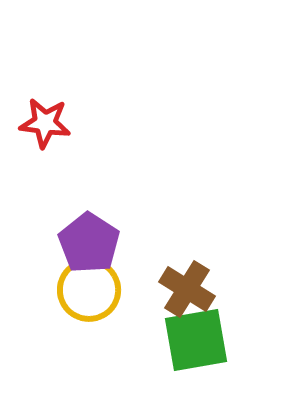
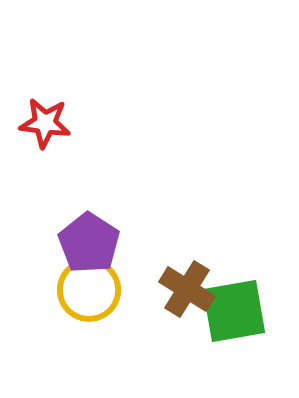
green square: moved 38 px right, 29 px up
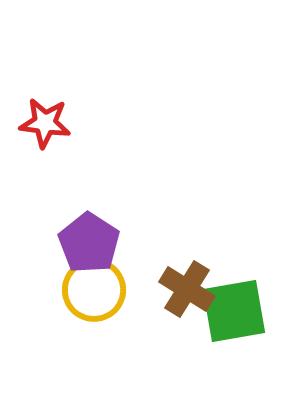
yellow circle: moved 5 px right
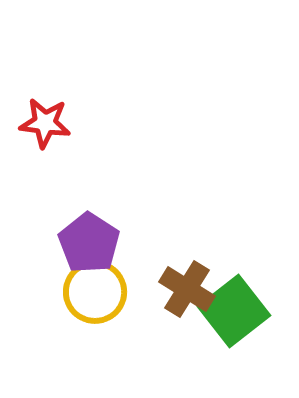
yellow circle: moved 1 px right, 2 px down
green square: rotated 28 degrees counterclockwise
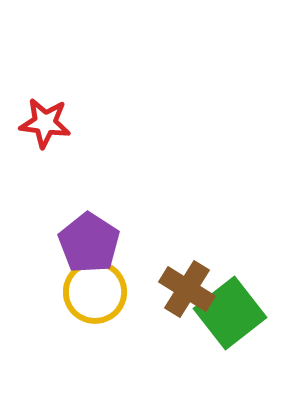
green square: moved 4 px left, 2 px down
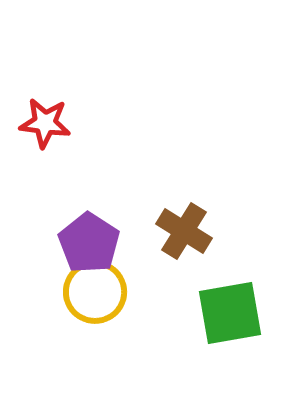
brown cross: moved 3 px left, 58 px up
green square: rotated 28 degrees clockwise
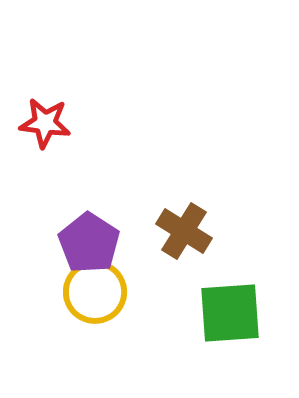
green square: rotated 6 degrees clockwise
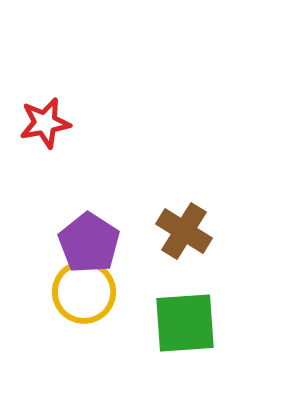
red star: rotated 18 degrees counterclockwise
yellow circle: moved 11 px left
green square: moved 45 px left, 10 px down
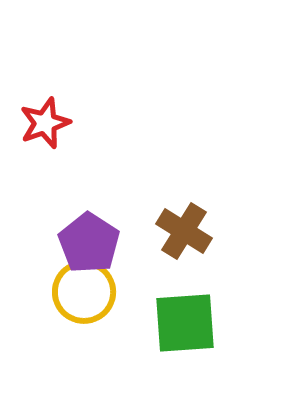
red star: rotated 9 degrees counterclockwise
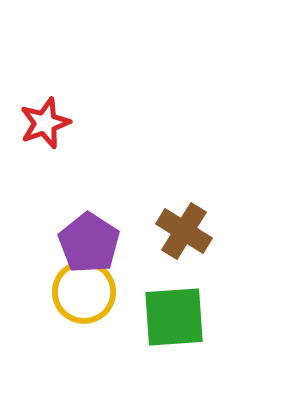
green square: moved 11 px left, 6 px up
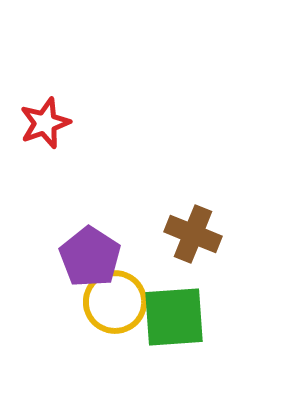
brown cross: moved 9 px right, 3 px down; rotated 10 degrees counterclockwise
purple pentagon: moved 1 px right, 14 px down
yellow circle: moved 31 px right, 10 px down
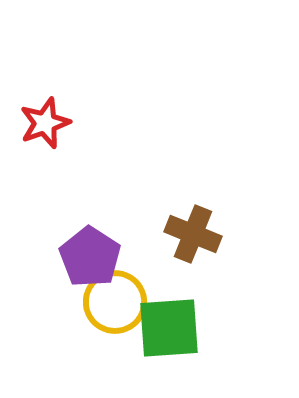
green square: moved 5 px left, 11 px down
